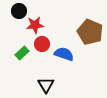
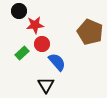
blue semicircle: moved 7 px left, 8 px down; rotated 30 degrees clockwise
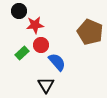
red circle: moved 1 px left, 1 px down
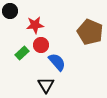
black circle: moved 9 px left
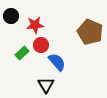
black circle: moved 1 px right, 5 px down
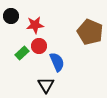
red circle: moved 2 px left, 1 px down
blue semicircle: rotated 18 degrees clockwise
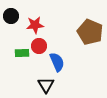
green rectangle: rotated 40 degrees clockwise
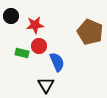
green rectangle: rotated 16 degrees clockwise
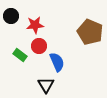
green rectangle: moved 2 px left, 2 px down; rotated 24 degrees clockwise
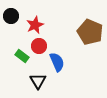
red star: rotated 18 degrees counterclockwise
green rectangle: moved 2 px right, 1 px down
black triangle: moved 8 px left, 4 px up
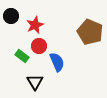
black triangle: moved 3 px left, 1 px down
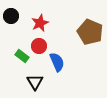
red star: moved 5 px right, 2 px up
